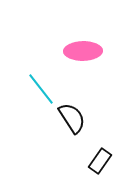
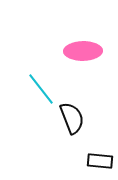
black semicircle: rotated 12 degrees clockwise
black rectangle: rotated 60 degrees clockwise
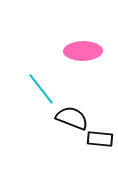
black semicircle: rotated 48 degrees counterclockwise
black rectangle: moved 22 px up
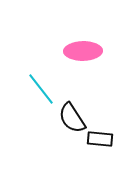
black semicircle: rotated 144 degrees counterclockwise
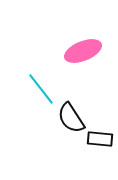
pink ellipse: rotated 21 degrees counterclockwise
black semicircle: moved 1 px left
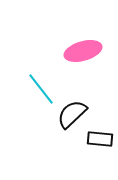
pink ellipse: rotated 6 degrees clockwise
black semicircle: moved 1 px right, 4 px up; rotated 80 degrees clockwise
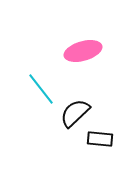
black semicircle: moved 3 px right, 1 px up
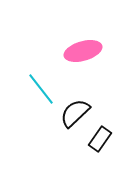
black rectangle: rotated 60 degrees counterclockwise
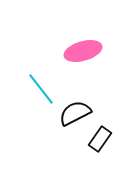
black semicircle: rotated 16 degrees clockwise
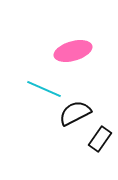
pink ellipse: moved 10 px left
cyan line: moved 3 px right; rotated 28 degrees counterclockwise
